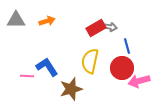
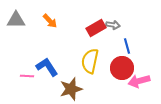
orange arrow: moved 3 px right; rotated 63 degrees clockwise
gray arrow: moved 3 px right, 2 px up
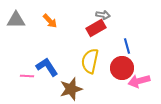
gray arrow: moved 10 px left, 10 px up
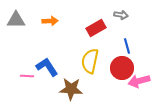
gray arrow: moved 18 px right
orange arrow: rotated 49 degrees counterclockwise
brown star: rotated 20 degrees clockwise
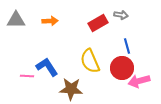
red rectangle: moved 2 px right, 5 px up
yellow semicircle: rotated 35 degrees counterclockwise
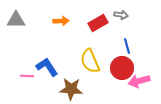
orange arrow: moved 11 px right
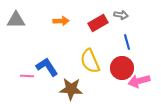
blue line: moved 4 px up
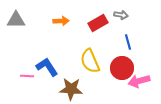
blue line: moved 1 px right
